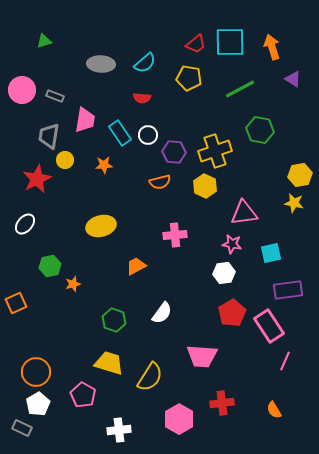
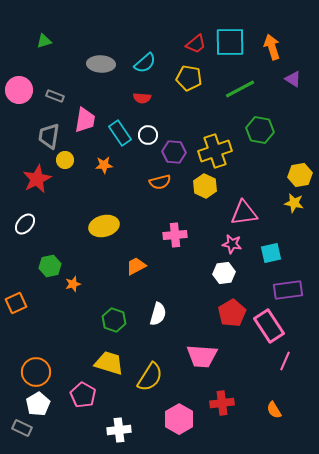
pink circle at (22, 90): moved 3 px left
yellow ellipse at (101, 226): moved 3 px right
white semicircle at (162, 313): moved 4 px left, 1 px down; rotated 20 degrees counterclockwise
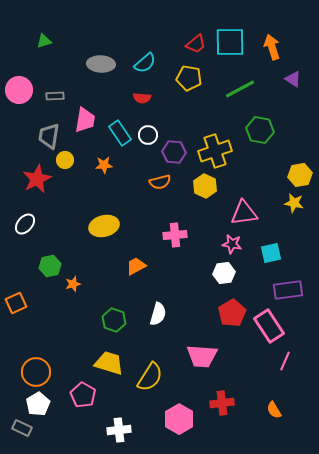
gray rectangle at (55, 96): rotated 24 degrees counterclockwise
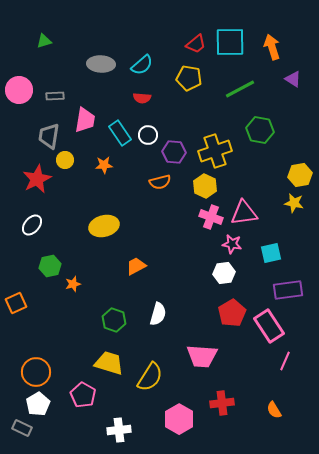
cyan semicircle at (145, 63): moved 3 px left, 2 px down
white ellipse at (25, 224): moved 7 px right, 1 px down
pink cross at (175, 235): moved 36 px right, 18 px up; rotated 25 degrees clockwise
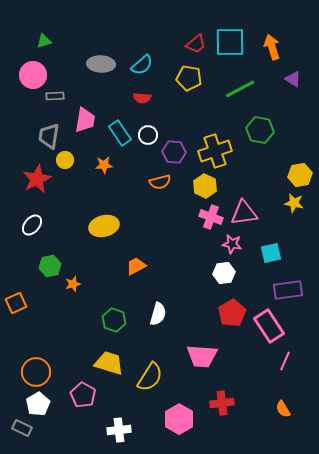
pink circle at (19, 90): moved 14 px right, 15 px up
orange semicircle at (274, 410): moved 9 px right, 1 px up
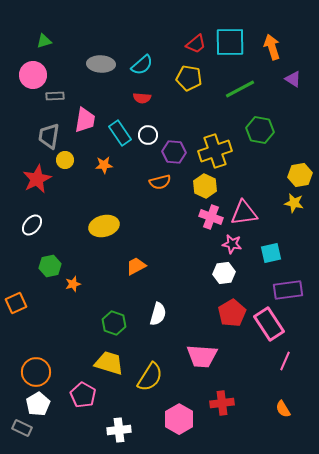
green hexagon at (114, 320): moved 3 px down
pink rectangle at (269, 326): moved 2 px up
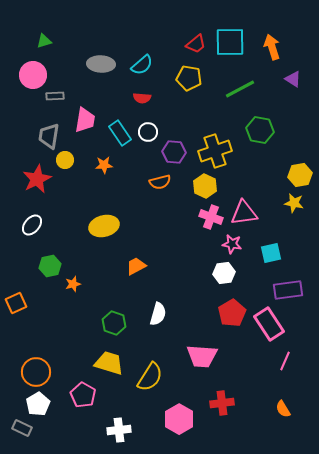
white circle at (148, 135): moved 3 px up
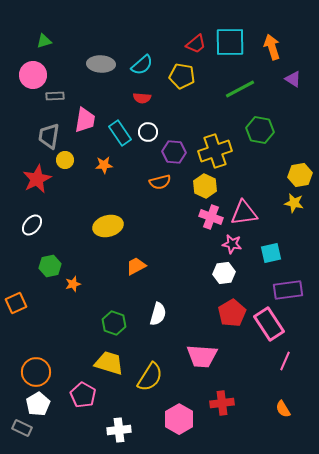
yellow pentagon at (189, 78): moved 7 px left, 2 px up
yellow ellipse at (104, 226): moved 4 px right
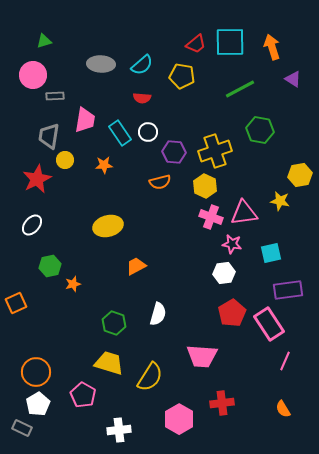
yellow star at (294, 203): moved 14 px left, 2 px up
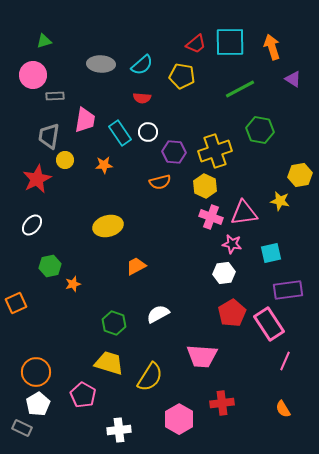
white semicircle at (158, 314): rotated 135 degrees counterclockwise
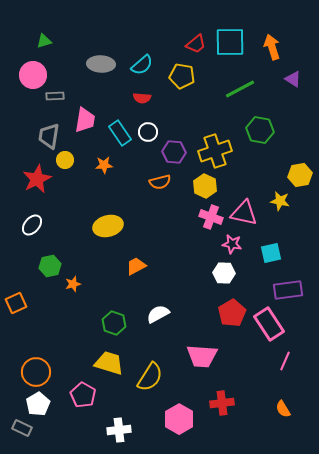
pink triangle at (244, 213): rotated 20 degrees clockwise
white hexagon at (224, 273): rotated 10 degrees clockwise
